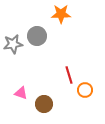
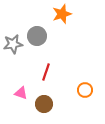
orange star: moved 1 px right; rotated 18 degrees counterclockwise
red line: moved 23 px left, 3 px up; rotated 36 degrees clockwise
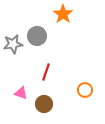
orange star: moved 1 px right; rotated 18 degrees counterclockwise
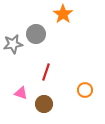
gray circle: moved 1 px left, 2 px up
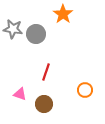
gray star: moved 15 px up; rotated 18 degrees clockwise
pink triangle: moved 1 px left, 1 px down
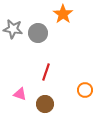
gray circle: moved 2 px right, 1 px up
brown circle: moved 1 px right
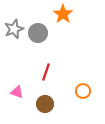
gray star: moved 1 px right; rotated 30 degrees counterclockwise
orange circle: moved 2 px left, 1 px down
pink triangle: moved 3 px left, 2 px up
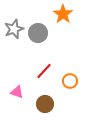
red line: moved 2 px left, 1 px up; rotated 24 degrees clockwise
orange circle: moved 13 px left, 10 px up
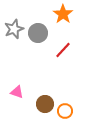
red line: moved 19 px right, 21 px up
orange circle: moved 5 px left, 30 px down
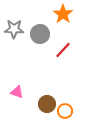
gray star: rotated 24 degrees clockwise
gray circle: moved 2 px right, 1 px down
brown circle: moved 2 px right
